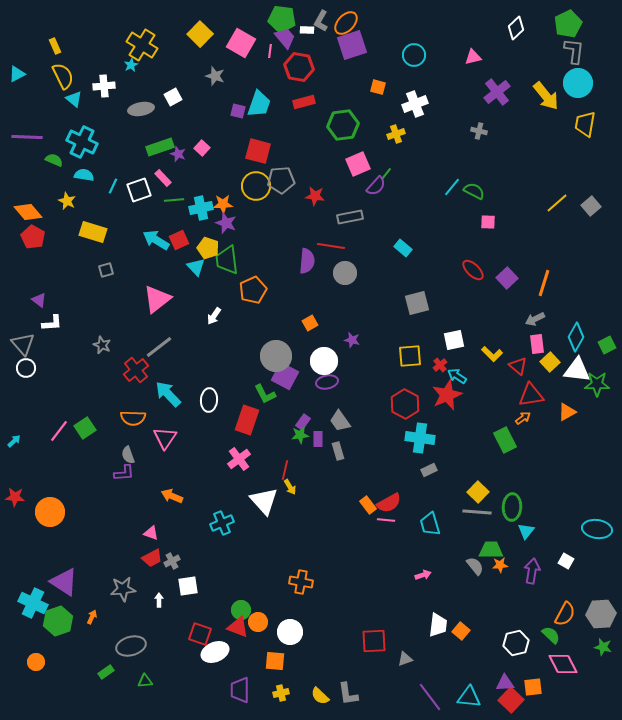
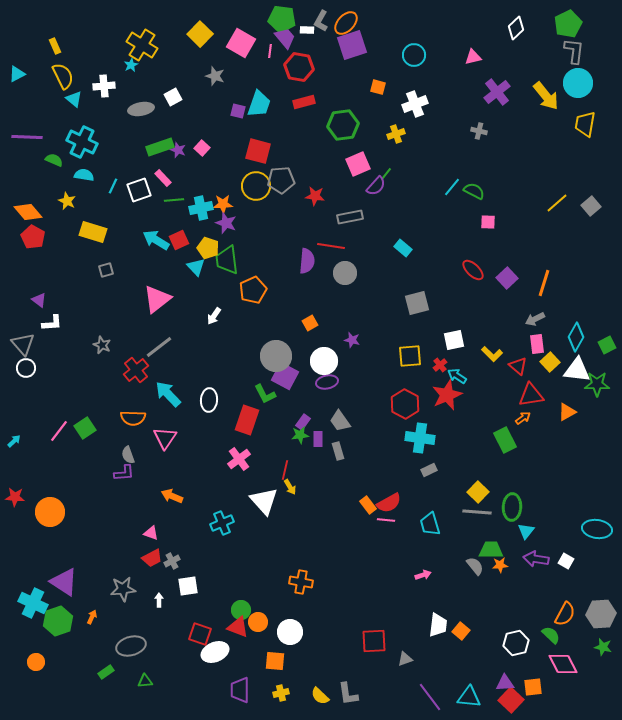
purple star at (178, 154): moved 4 px up
purple arrow at (532, 571): moved 4 px right, 12 px up; rotated 90 degrees counterclockwise
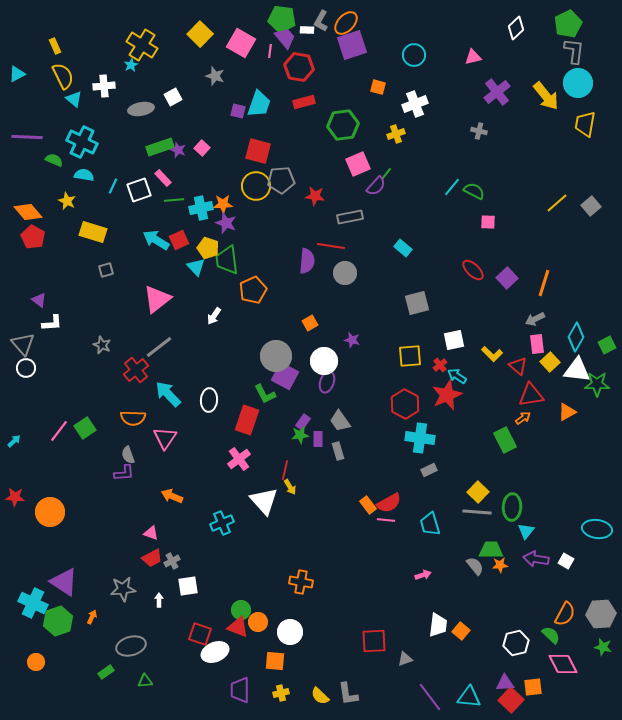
purple ellipse at (327, 382): rotated 60 degrees counterclockwise
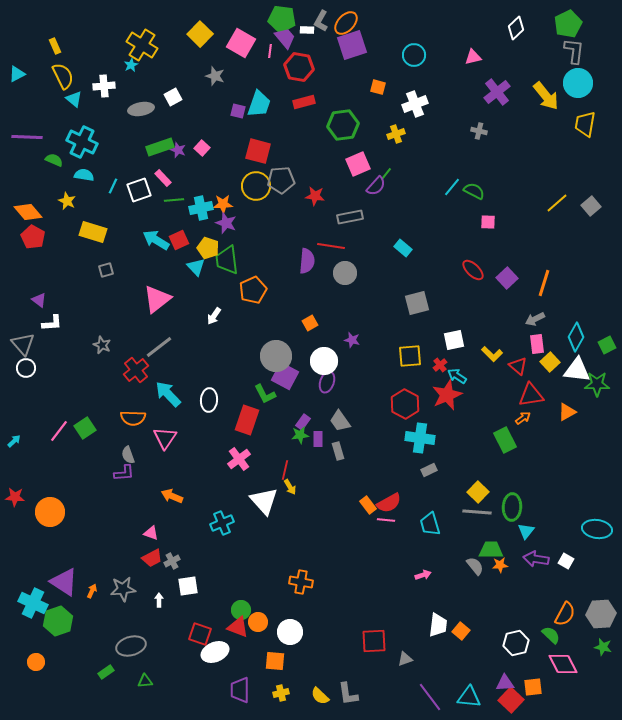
orange arrow at (92, 617): moved 26 px up
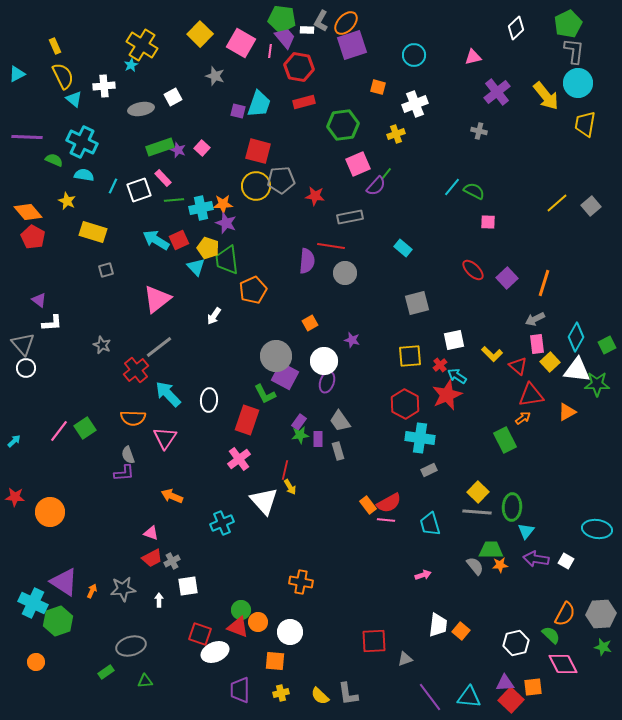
purple rectangle at (303, 422): moved 4 px left
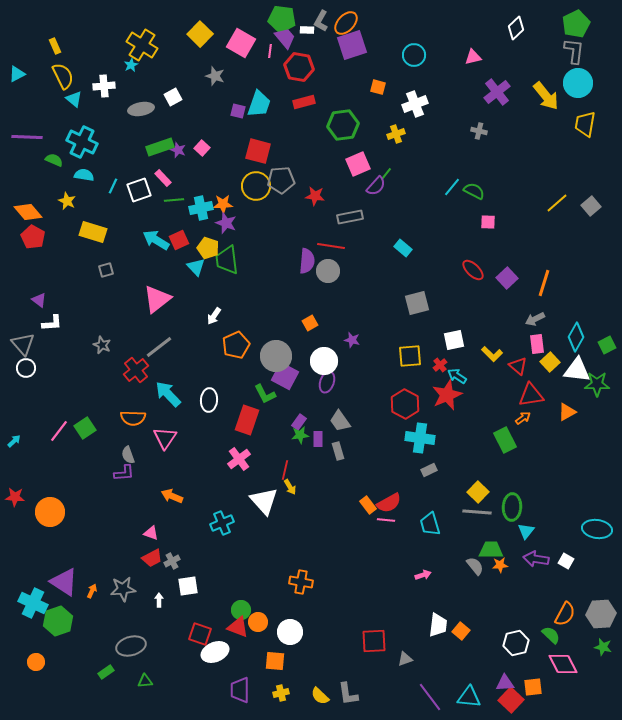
green pentagon at (568, 24): moved 8 px right
gray circle at (345, 273): moved 17 px left, 2 px up
orange pentagon at (253, 290): moved 17 px left, 55 px down
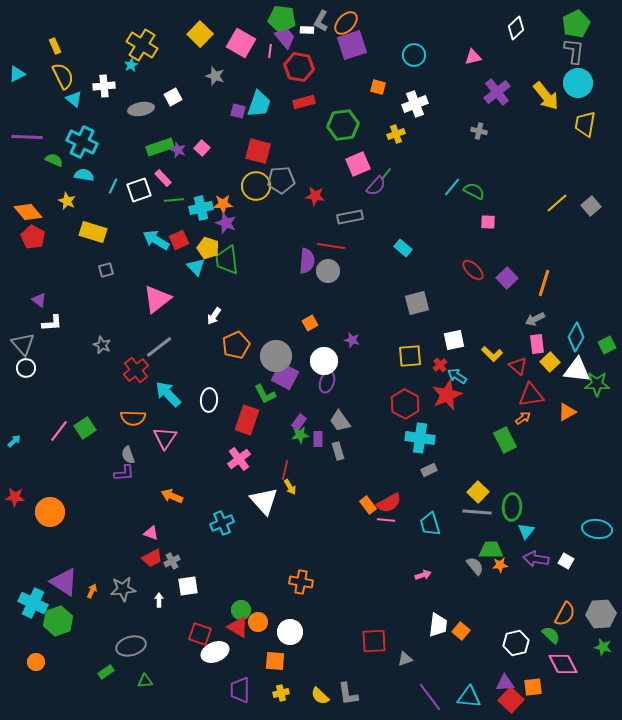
red triangle at (238, 627): rotated 10 degrees clockwise
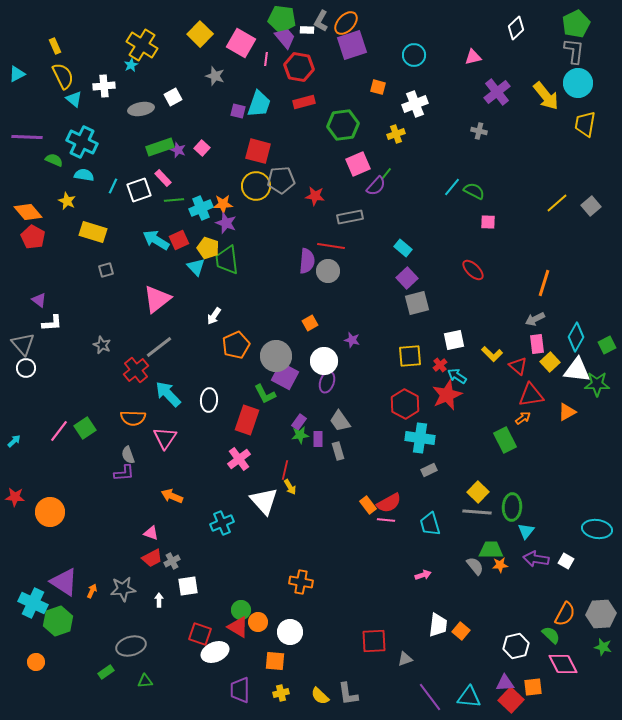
pink line at (270, 51): moved 4 px left, 8 px down
cyan cross at (201, 208): rotated 10 degrees counterclockwise
purple square at (507, 278): moved 100 px left
white hexagon at (516, 643): moved 3 px down
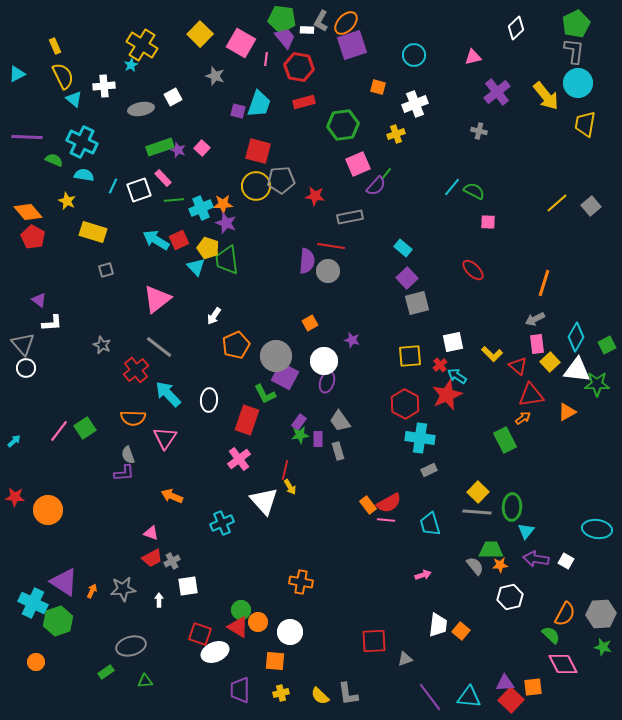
white square at (454, 340): moved 1 px left, 2 px down
gray line at (159, 347): rotated 76 degrees clockwise
orange circle at (50, 512): moved 2 px left, 2 px up
white hexagon at (516, 646): moved 6 px left, 49 px up
